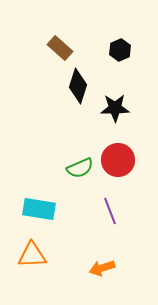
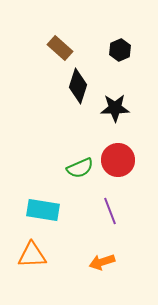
cyan rectangle: moved 4 px right, 1 px down
orange arrow: moved 6 px up
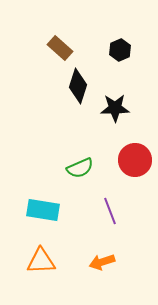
red circle: moved 17 px right
orange triangle: moved 9 px right, 6 px down
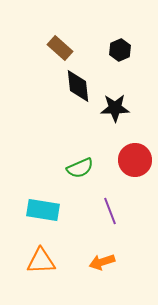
black diamond: rotated 24 degrees counterclockwise
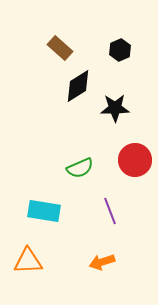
black diamond: rotated 64 degrees clockwise
cyan rectangle: moved 1 px right, 1 px down
orange triangle: moved 13 px left
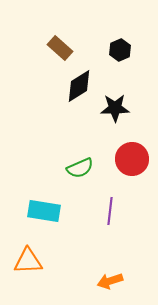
black diamond: moved 1 px right
red circle: moved 3 px left, 1 px up
purple line: rotated 28 degrees clockwise
orange arrow: moved 8 px right, 19 px down
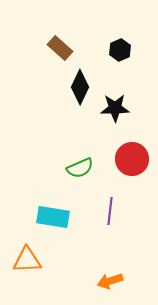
black diamond: moved 1 px right, 1 px down; rotated 32 degrees counterclockwise
cyan rectangle: moved 9 px right, 6 px down
orange triangle: moved 1 px left, 1 px up
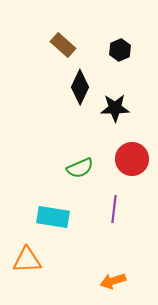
brown rectangle: moved 3 px right, 3 px up
purple line: moved 4 px right, 2 px up
orange arrow: moved 3 px right
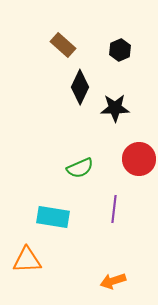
red circle: moved 7 px right
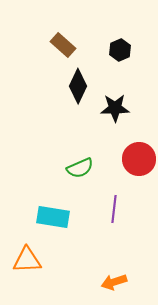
black diamond: moved 2 px left, 1 px up
orange arrow: moved 1 px right, 1 px down
